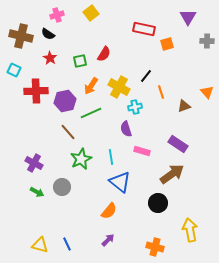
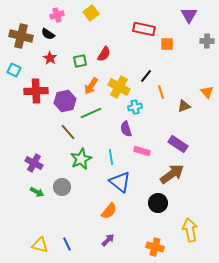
purple triangle: moved 1 px right, 2 px up
orange square: rotated 16 degrees clockwise
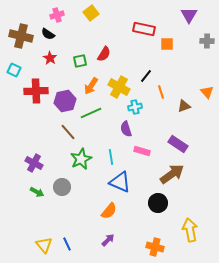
blue triangle: rotated 15 degrees counterclockwise
yellow triangle: moved 4 px right; rotated 36 degrees clockwise
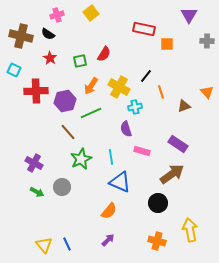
orange cross: moved 2 px right, 6 px up
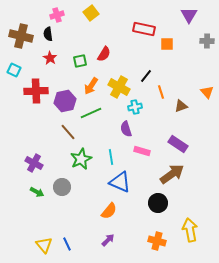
black semicircle: rotated 48 degrees clockwise
brown triangle: moved 3 px left
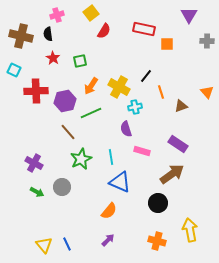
red semicircle: moved 23 px up
red star: moved 3 px right
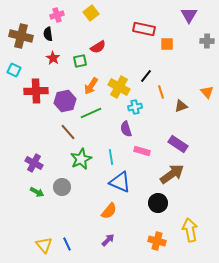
red semicircle: moved 6 px left, 16 px down; rotated 28 degrees clockwise
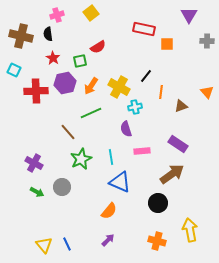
orange line: rotated 24 degrees clockwise
purple hexagon: moved 18 px up
pink rectangle: rotated 21 degrees counterclockwise
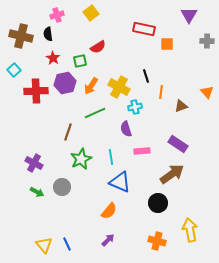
cyan square: rotated 24 degrees clockwise
black line: rotated 56 degrees counterclockwise
green line: moved 4 px right
brown line: rotated 60 degrees clockwise
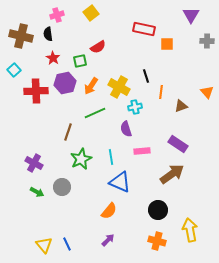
purple triangle: moved 2 px right
black circle: moved 7 px down
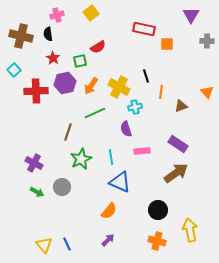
brown arrow: moved 4 px right, 1 px up
